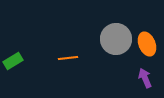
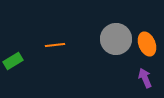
orange line: moved 13 px left, 13 px up
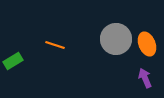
orange line: rotated 24 degrees clockwise
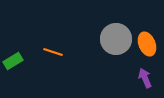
orange line: moved 2 px left, 7 px down
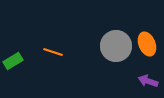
gray circle: moved 7 px down
purple arrow: moved 3 px right, 3 px down; rotated 48 degrees counterclockwise
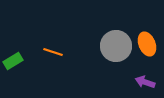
purple arrow: moved 3 px left, 1 px down
